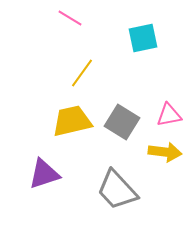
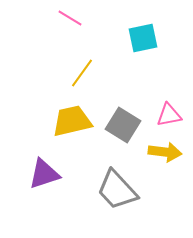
gray square: moved 1 px right, 3 px down
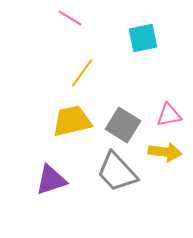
purple triangle: moved 7 px right, 6 px down
gray trapezoid: moved 18 px up
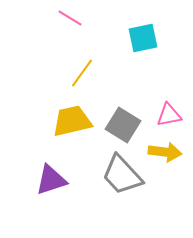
gray trapezoid: moved 5 px right, 3 px down
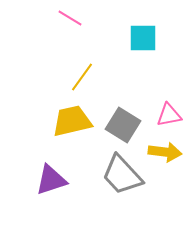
cyan square: rotated 12 degrees clockwise
yellow line: moved 4 px down
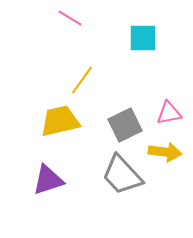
yellow line: moved 3 px down
pink triangle: moved 2 px up
yellow trapezoid: moved 12 px left
gray square: moved 2 px right; rotated 32 degrees clockwise
purple triangle: moved 3 px left
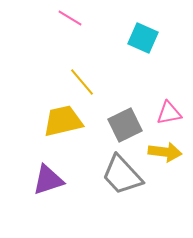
cyan square: rotated 24 degrees clockwise
yellow line: moved 2 px down; rotated 76 degrees counterclockwise
yellow trapezoid: moved 3 px right
